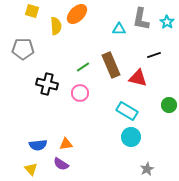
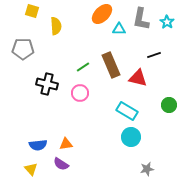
orange ellipse: moved 25 px right
gray star: rotated 16 degrees clockwise
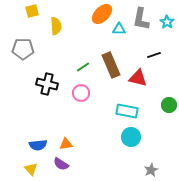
yellow square: rotated 32 degrees counterclockwise
pink circle: moved 1 px right
cyan rectangle: rotated 20 degrees counterclockwise
gray star: moved 4 px right, 1 px down; rotated 16 degrees counterclockwise
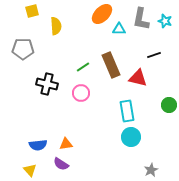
cyan star: moved 2 px left, 1 px up; rotated 16 degrees counterclockwise
cyan rectangle: rotated 70 degrees clockwise
yellow triangle: moved 1 px left, 1 px down
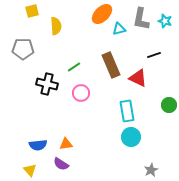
cyan triangle: rotated 16 degrees counterclockwise
green line: moved 9 px left
red triangle: rotated 12 degrees clockwise
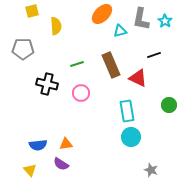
cyan star: rotated 16 degrees clockwise
cyan triangle: moved 1 px right, 2 px down
green line: moved 3 px right, 3 px up; rotated 16 degrees clockwise
gray star: rotated 24 degrees counterclockwise
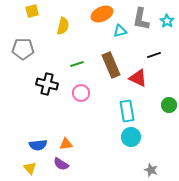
orange ellipse: rotated 20 degrees clockwise
cyan star: moved 2 px right
yellow semicircle: moved 7 px right; rotated 18 degrees clockwise
yellow triangle: moved 2 px up
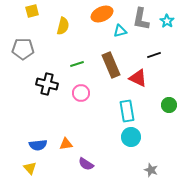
purple semicircle: moved 25 px right
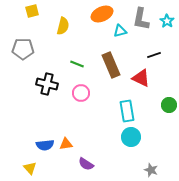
green line: rotated 40 degrees clockwise
red triangle: moved 3 px right
blue semicircle: moved 7 px right
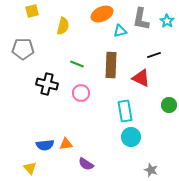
brown rectangle: rotated 25 degrees clockwise
cyan rectangle: moved 2 px left
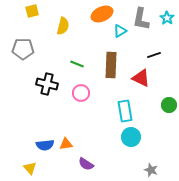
cyan star: moved 3 px up
cyan triangle: rotated 16 degrees counterclockwise
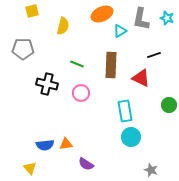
cyan star: rotated 16 degrees counterclockwise
